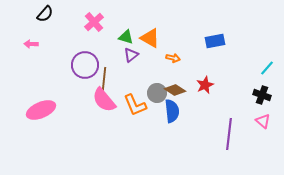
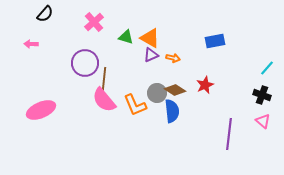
purple triangle: moved 20 px right; rotated 14 degrees clockwise
purple circle: moved 2 px up
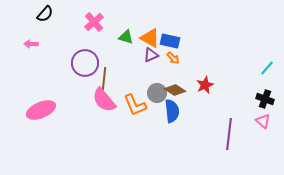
blue rectangle: moved 45 px left; rotated 24 degrees clockwise
orange arrow: rotated 32 degrees clockwise
black cross: moved 3 px right, 4 px down
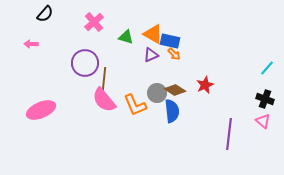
orange triangle: moved 3 px right, 4 px up
orange arrow: moved 1 px right, 4 px up
